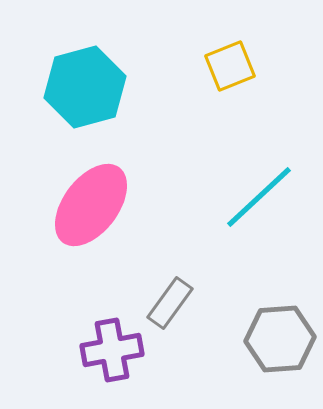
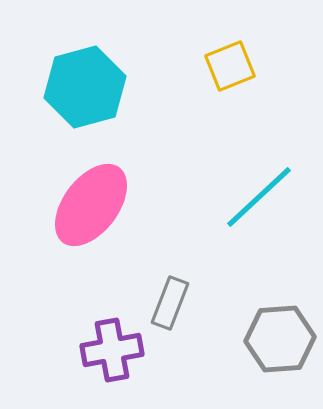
gray rectangle: rotated 15 degrees counterclockwise
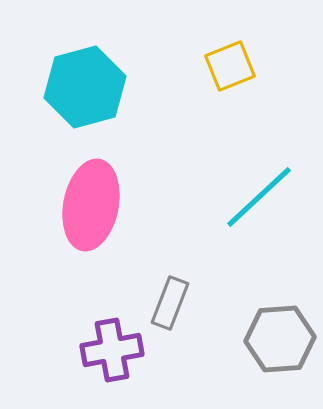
pink ellipse: rotated 26 degrees counterclockwise
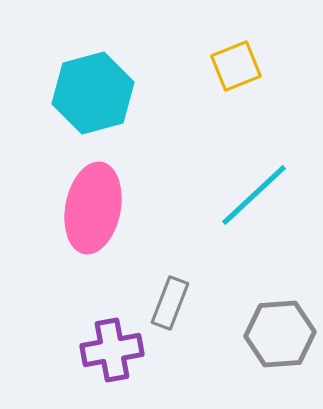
yellow square: moved 6 px right
cyan hexagon: moved 8 px right, 6 px down
cyan line: moved 5 px left, 2 px up
pink ellipse: moved 2 px right, 3 px down
gray hexagon: moved 5 px up
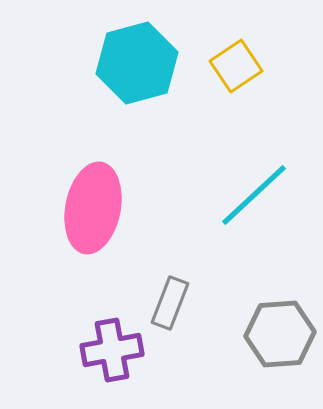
yellow square: rotated 12 degrees counterclockwise
cyan hexagon: moved 44 px right, 30 px up
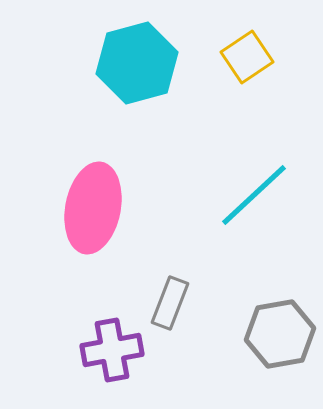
yellow square: moved 11 px right, 9 px up
gray hexagon: rotated 6 degrees counterclockwise
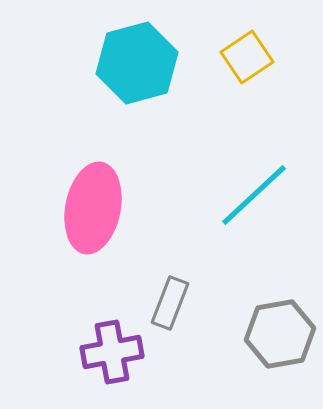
purple cross: moved 2 px down
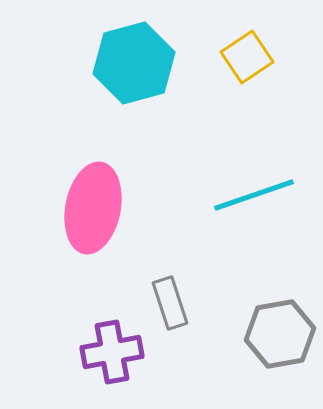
cyan hexagon: moved 3 px left
cyan line: rotated 24 degrees clockwise
gray rectangle: rotated 39 degrees counterclockwise
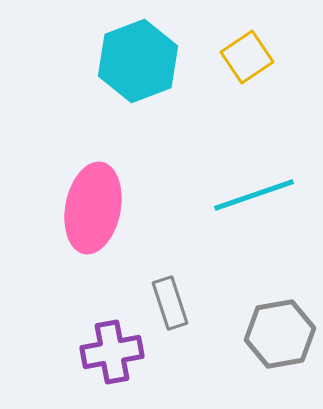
cyan hexagon: moved 4 px right, 2 px up; rotated 6 degrees counterclockwise
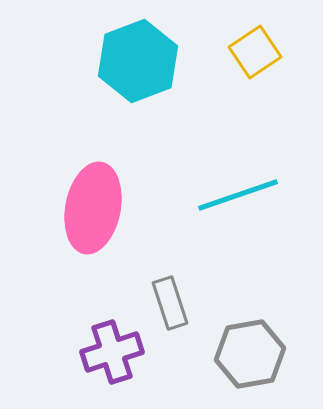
yellow square: moved 8 px right, 5 px up
cyan line: moved 16 px left
gray hexagon: moved 30 px left, 20 px down
purple cross: rotated 8 degrees counterclockwise
